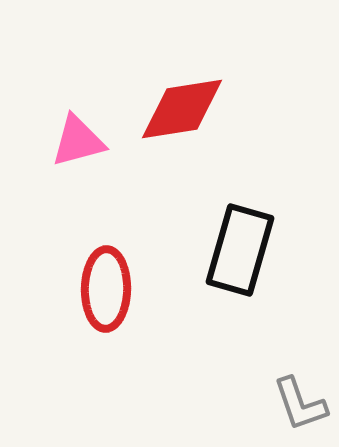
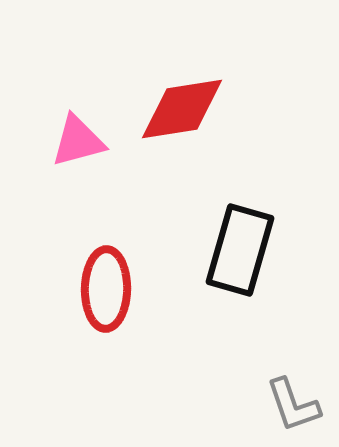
gray L-shape: moved 7 px left, 1 px down
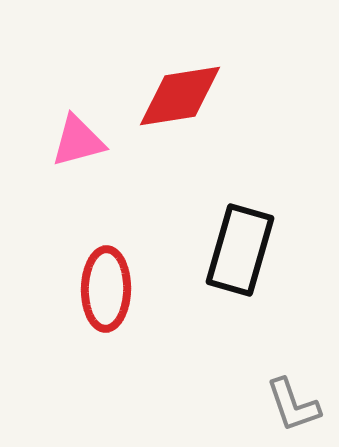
red diamond: moved 2 px left, 13 px up
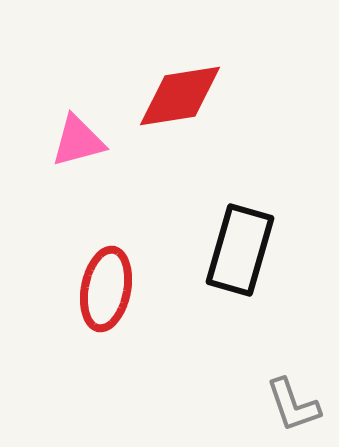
red ellipse: rotated 10 degrees clockwise
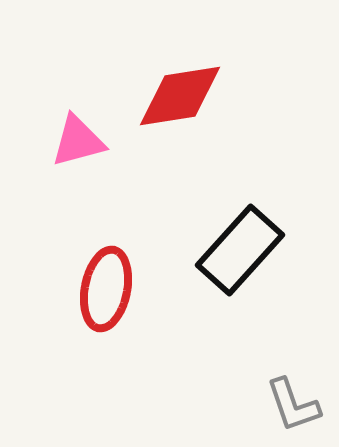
black rectangle: rotated 26 degrees clockwise
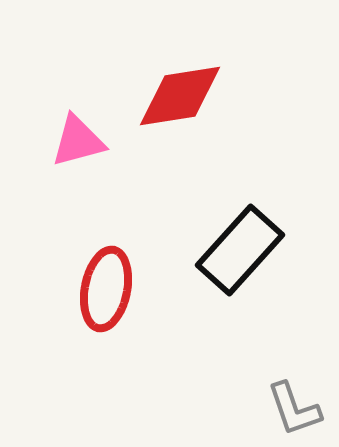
gray L-shape: moved 1 px right, 4 px down
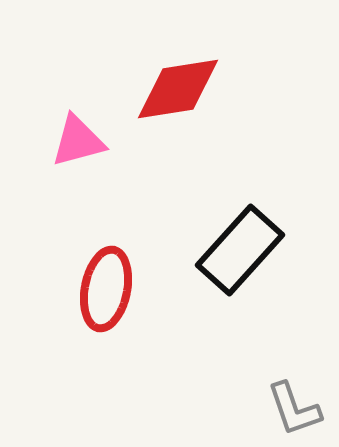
red diamond: moved 2 px left, 7 px up
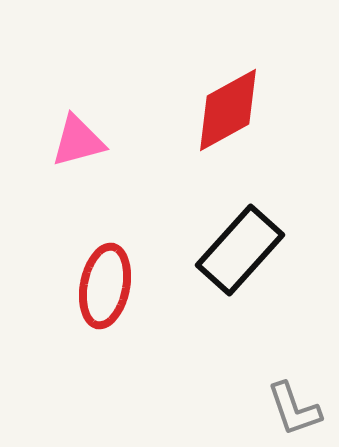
red diamond: moved 50 px right, 21 px down; rotated 20 degrees counterclockwise
red ellipse: moved 1 px left, 3 px up
